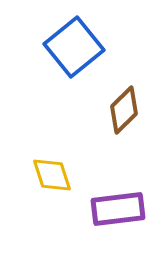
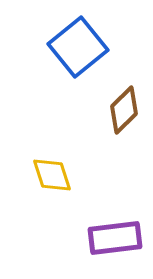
blue square: moved 4 px right
purple rectangle: moved 3 px left, 29 px down
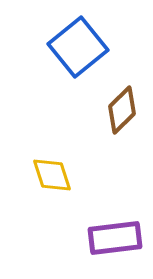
brown diamond: moved 2 px left
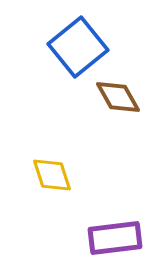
brown diamond: moved 4 px left, 13 px up; rotated 75 degrees counterclockwise
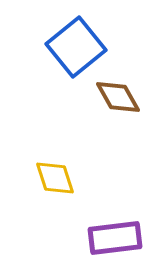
blue square: moved 2 px left
yellow diamond: moved 3 px right, 3 px down
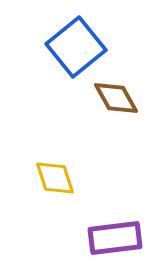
brown diamond: moved 2 px left, 1 px down
